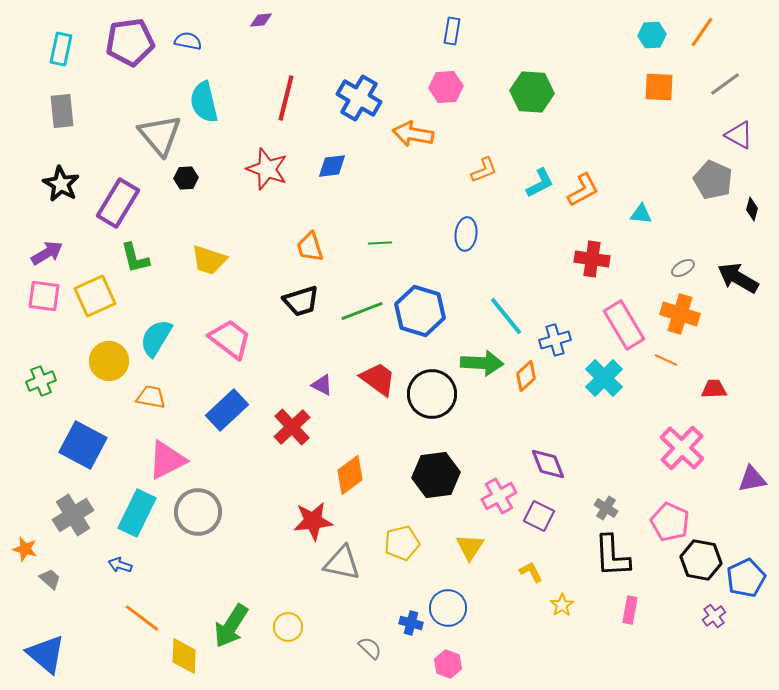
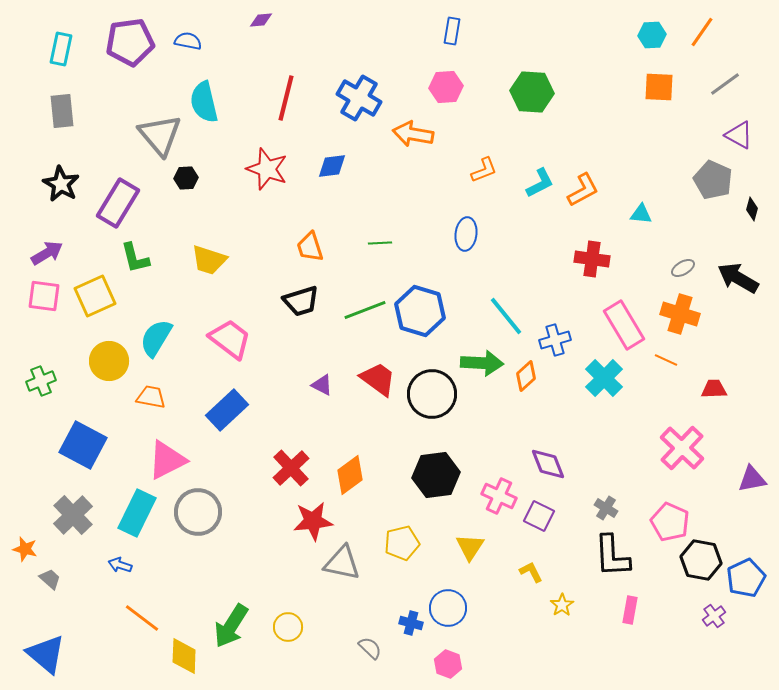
green line at (362, 311): moved 3 px right, 1 px up
red cross at (292, 427): moved 1 px left, 41 px down
pink cross at (499, 496): rotated 36 degrees counterclockwise
gray cross at (73, 515): rotated 12 degrees counterclockwise
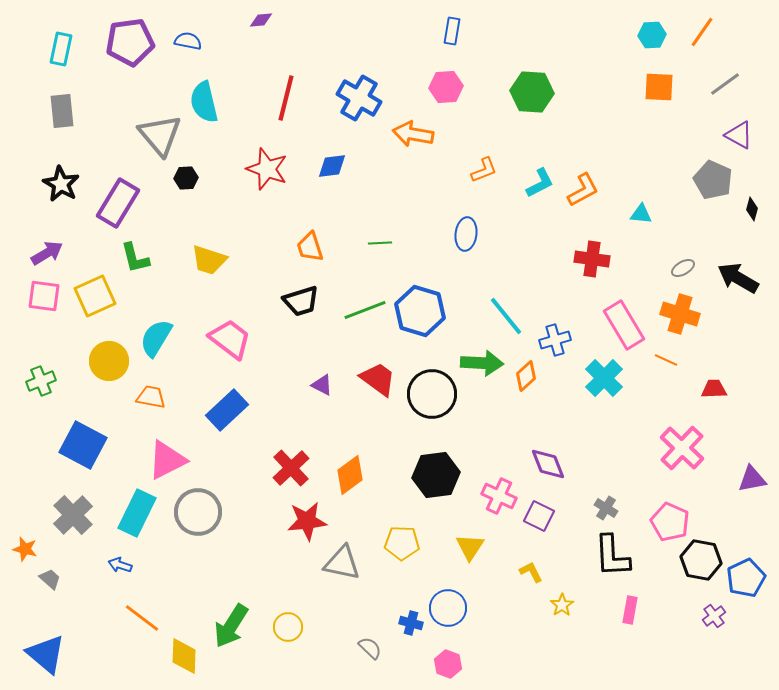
red star at (313, 521): moved 6 px left
yellow pentagon at (402, 543): rotated 16 degrees clockwise
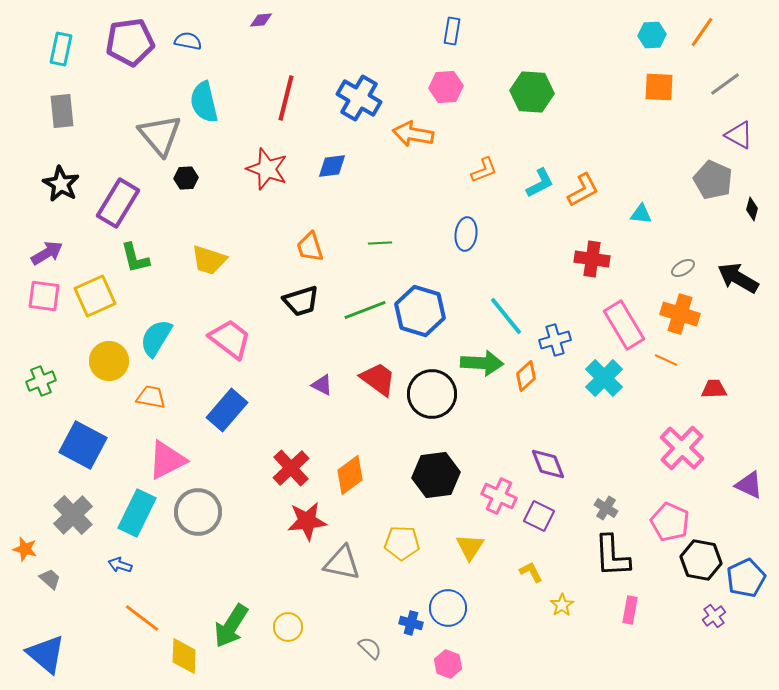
blue rectangle at (227, 410): rotated 6 degrees counterclockwise
purple triangle at (752, 479): moved 3 px left, 6 px down; rotated 36 degrees clockwise
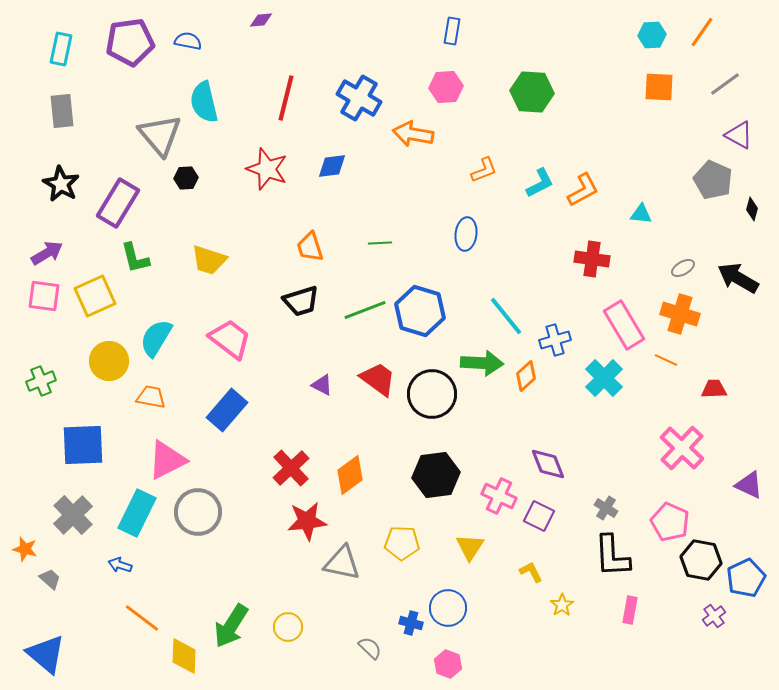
blue square at (83, 445): rotated 30 degrees counterclockwise
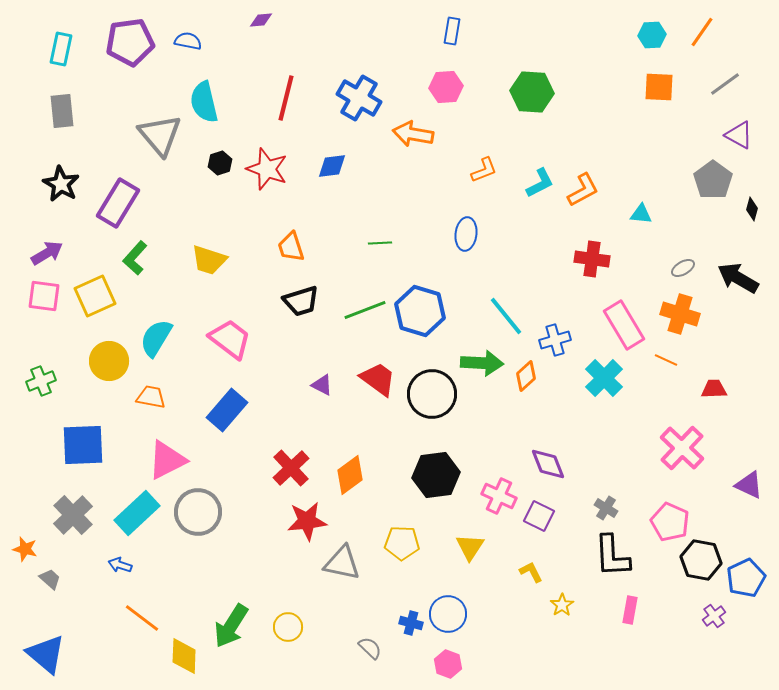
black hexagon at (186, 178): moved 34 px right, 15 px up; rotated 15 degrees counterclockwise
gray pentagon at (713, 180): rotated 12 degrees clockwise
orange trapezoid at (310, 247): moved 19 px left
green L-shape at (135, 258): rotated 56 degrees clockwise
cyan rectangle at (137, 513): rotated 21 degrees clockwise
blue circle at (448, 608): moved 6 px down
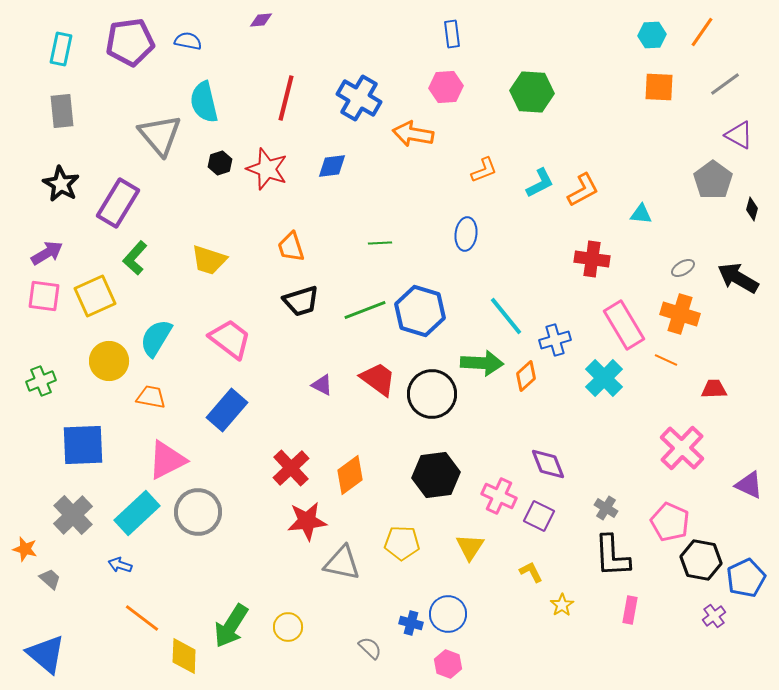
blue rectangle at (452, 31): moved 3 px down; rotated 16 degrees counterclockwise
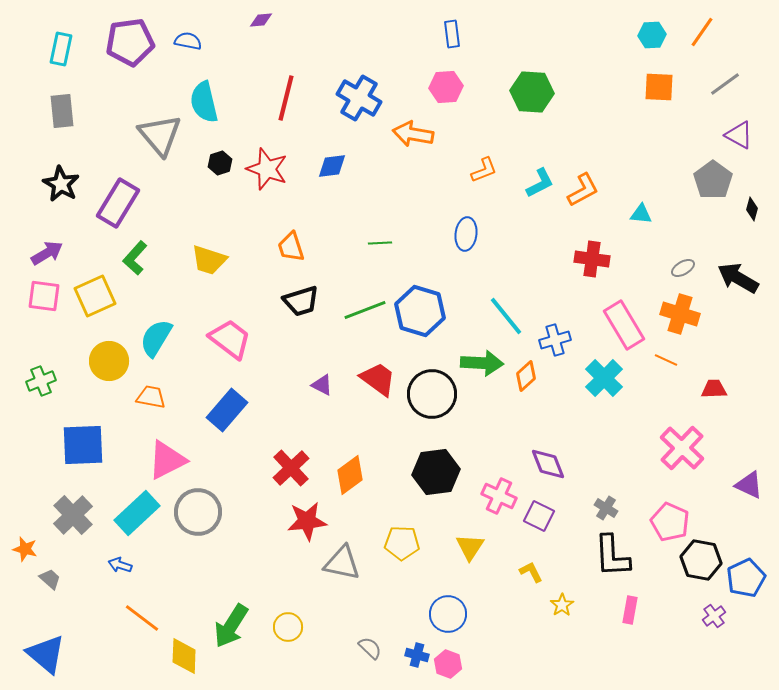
black hexagon at (436, 475): moved 3 px up
blue cross at (411, 623): moved 6 px right, 32 px down
